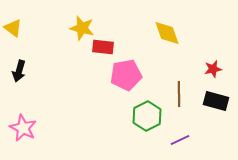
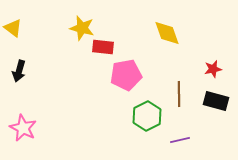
purple line: rotated 12 degrees clockwise
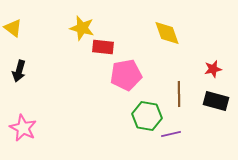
green hexagon: rotated 24 degrees counterclockwise
purple line: moved 9 px left, 6 px up
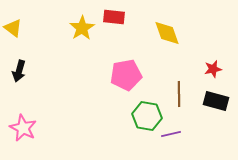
yellow star: rotated 25 degrees clockwise
red rectangle: moved 11 px right, 30 px up
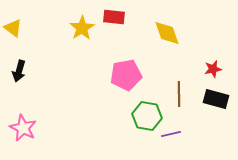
black rectangle: moved 2 px up
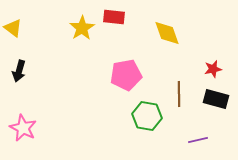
purple line: moved 27 px right, 6 px down
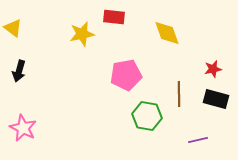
yellow star: moved 6 px down; rotated 20 degrees clockwise
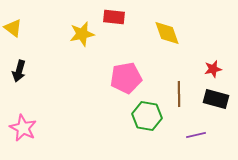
pink pentagon: moved 3 px down
purple line: moved 2 px left, 5 px up
